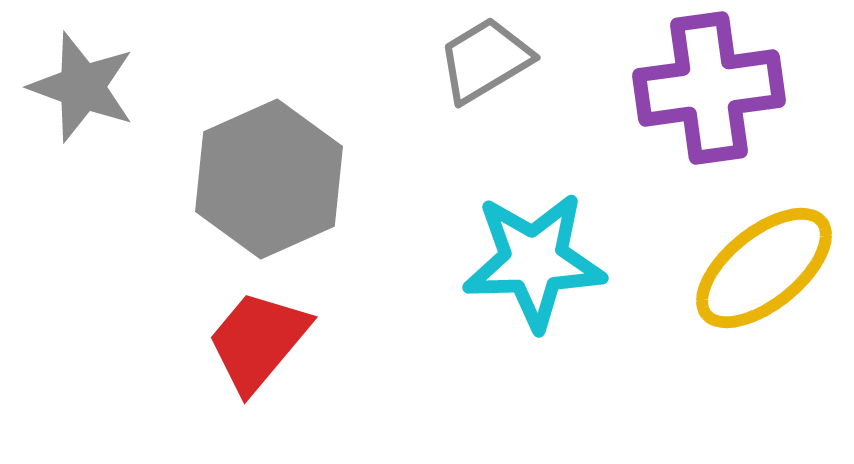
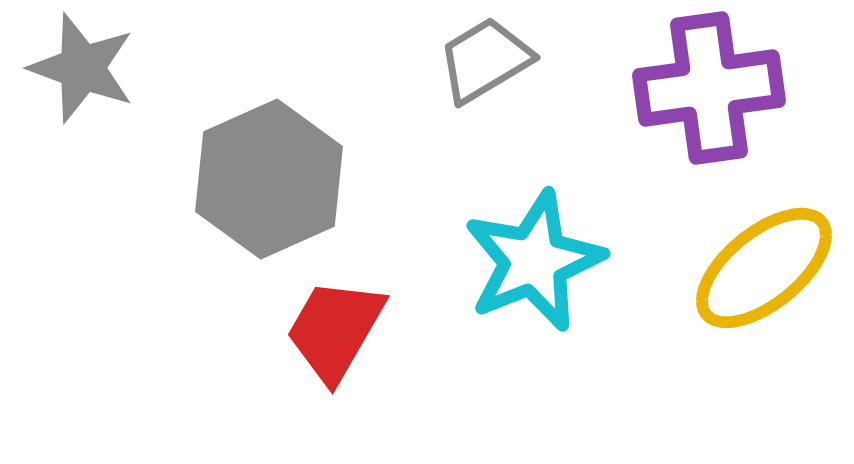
gray star: moved 19 px up
cyan star: rotated 20 degrees counterclockwise
red trapezoid: moved 77 px right, 11 px up; rotated 10 degrees counterclockwise
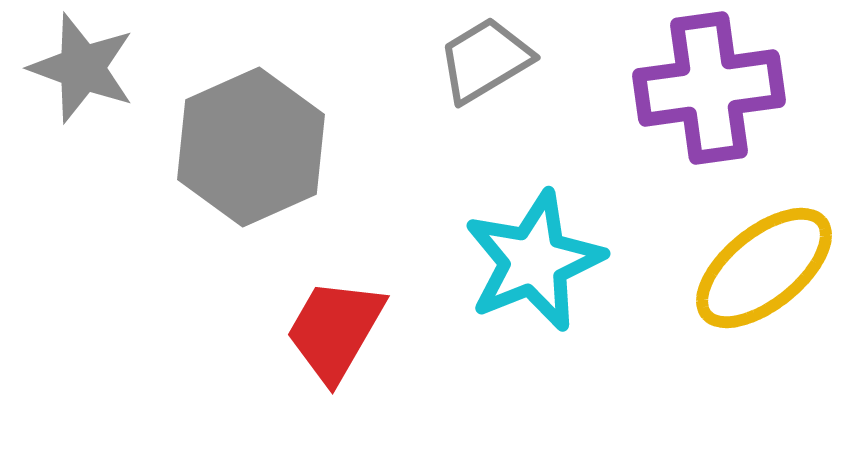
gray hexagon: moved 18 px left, 32 px up
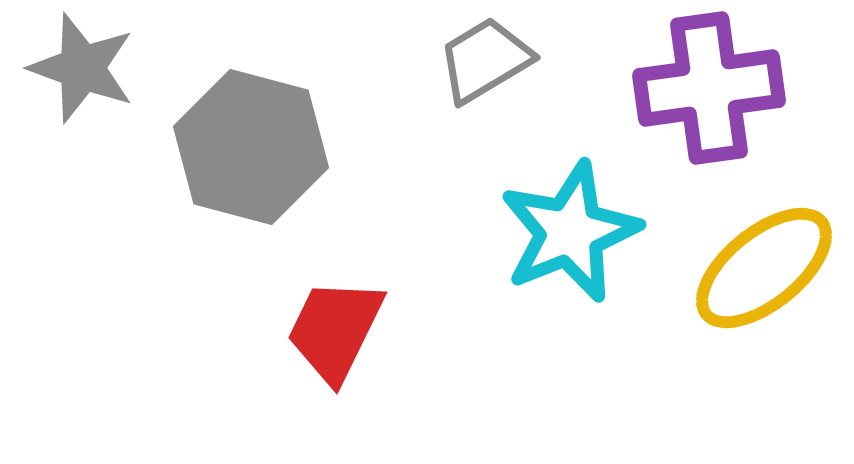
gray hexagon: rotated 21 degrees counterclockwise
cyan star: moved 36 px right, 29 px up
red trapezoid: rotated 4 degrees counterclockwise
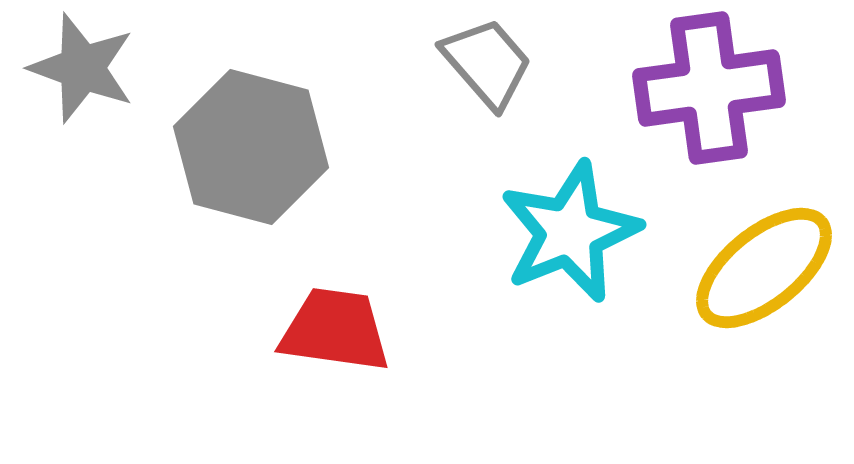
gray trapezoid: moved 2 px right, 3 px down; rotated 80 degrees clockwise
red trapezoid: rotated 72 degrees clockwise
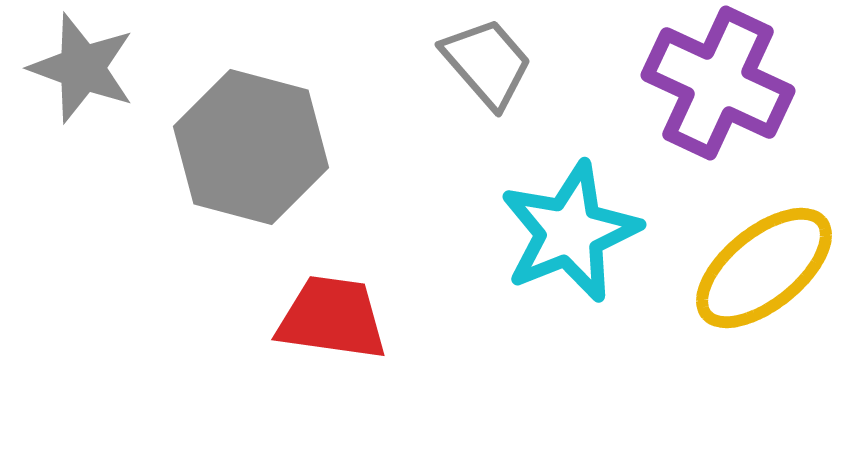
purple cross: moved 9 px right, 5 px up; rotated 33 degrees clockwise
red trapezoid: moved 3 px left, 12 px up
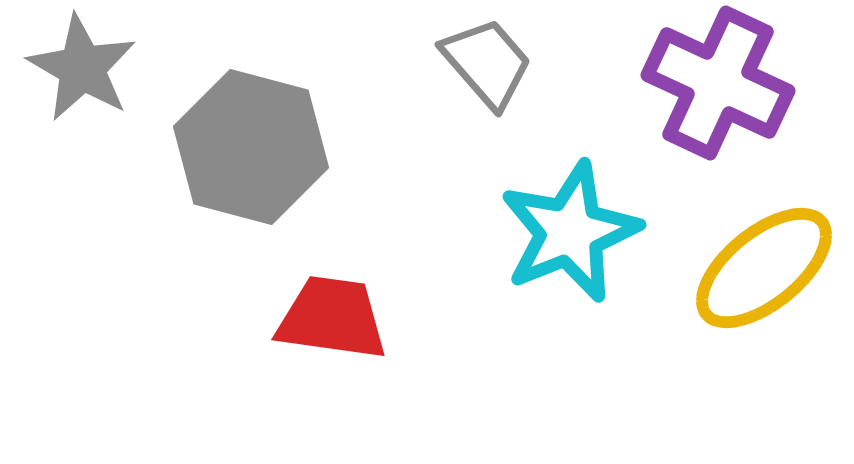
gray star: rotated 10 degrees clockwise
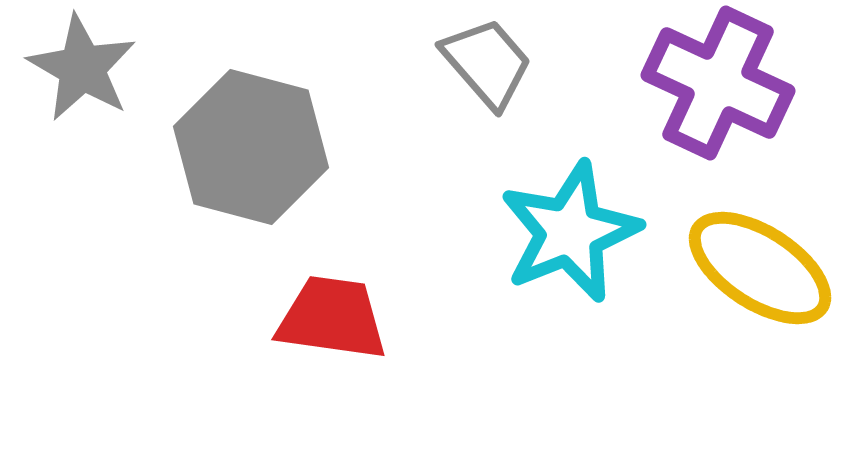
yellow ellipse: moved 4 px left; rotated 72 degrees clockwise
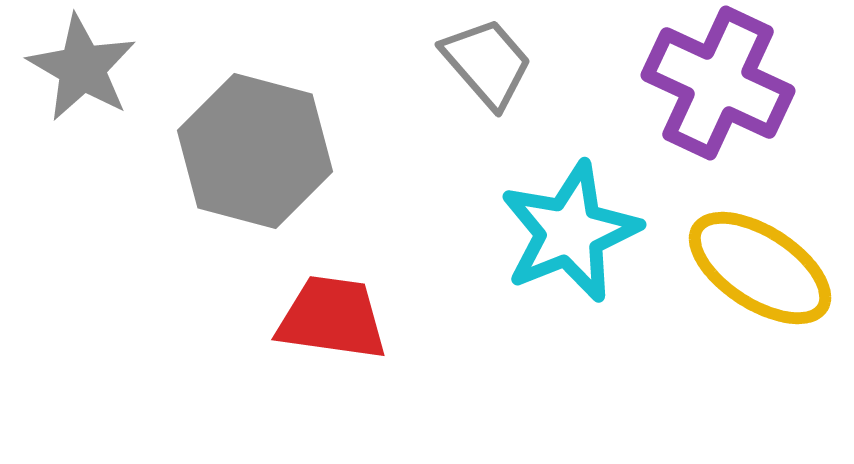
gray hexagon: moved 4 px right, 4 px down
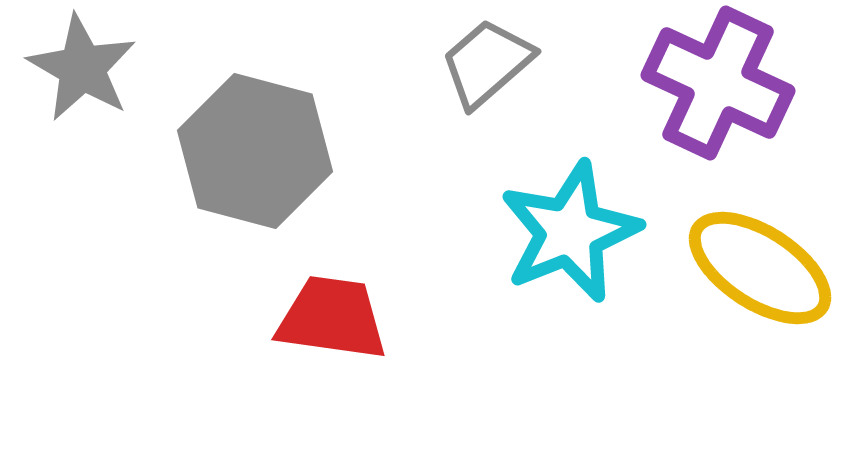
gray trapezoid: rotated 90 degrees counterclockwise
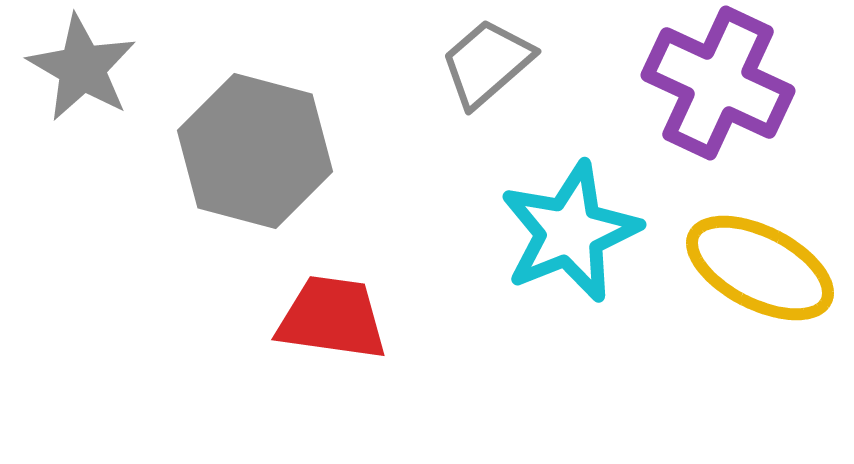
yellow ellipse: rotated 6 degrees counterclockwise
